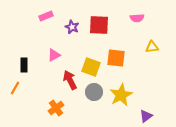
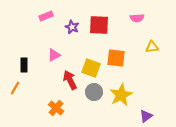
yellow square: moved 1 px down
orange cross: rotated 14 degrees counterclockwise
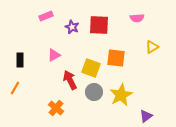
yellow triangle: rotated 24 degrees counterclockwise
black rectangle: moved 4 px left, 5 px up
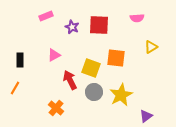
yellow triangle: moved 1 px left
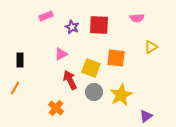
pink triangle: moved 7 px right, 1 px up
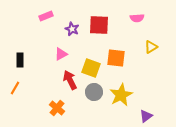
purple star: moved 2 px down
orange cross: moved 1 px right
